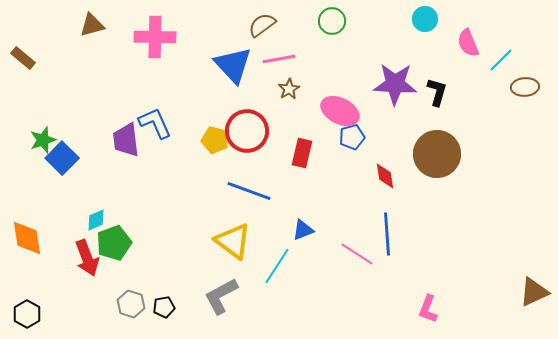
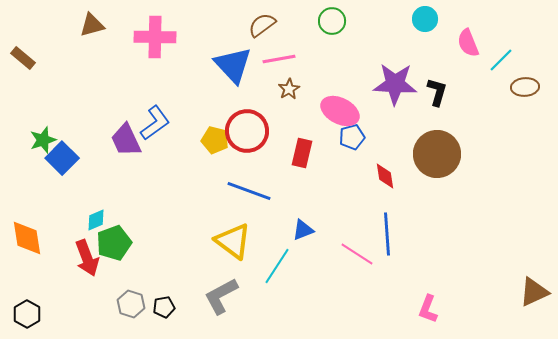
blue L-shape at (155, 123): rotated 78 degrees clockwise
purple trapezoid at (126, 140): rotated 18 degrees counterclockwise
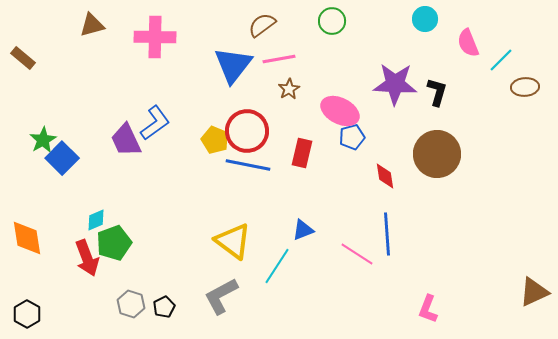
blue triangle at (233, 65): rotated 21 degrees clockwise
green star at (43, 140): rotated 12 degrees counterclockwise
yellow pentagon at (215, 140): rotated 8 degrees clockwise
blue line at (249, 191): moved 1 px left, 26 px up; rotated 9 degrees counterclockwise
black pentagon at (164, 307): rotated 15 degrees counterclockwise
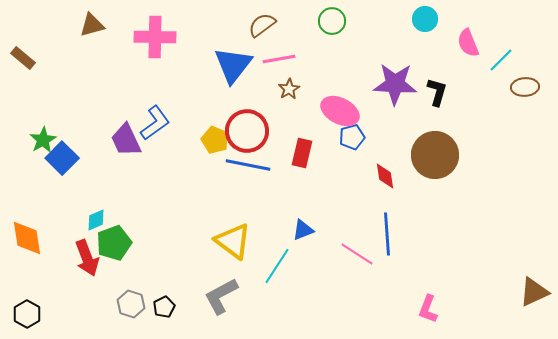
brown circle at (437, 154): moved 2 px left, 1 px down
